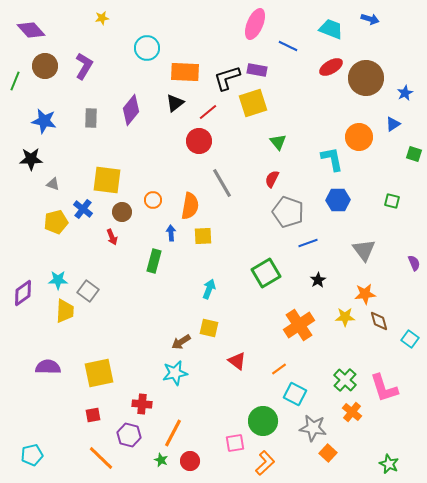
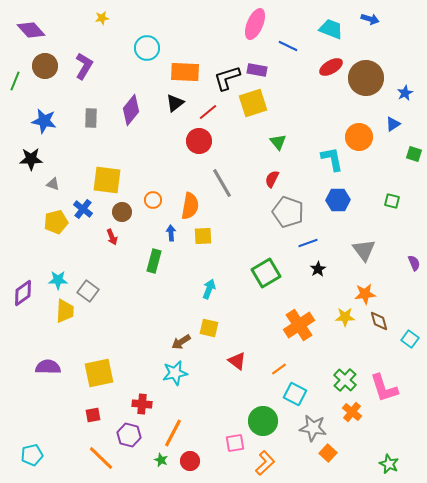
black star at (318, 280): moved 11 px up
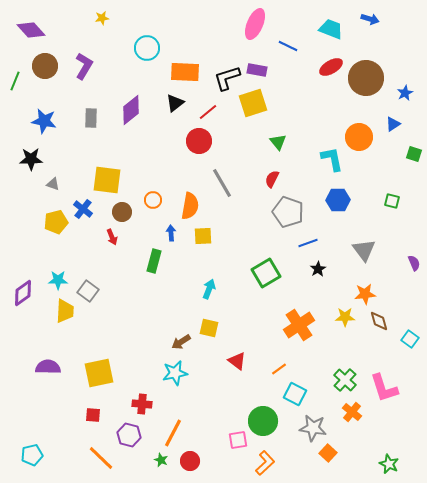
purple diamond at (131, 110): rotated 12 degrees clockwise
red square at (93, 415): rotated 14 degrees clockwise
pink square at (235, 443): moved 3 px right, 3 px up
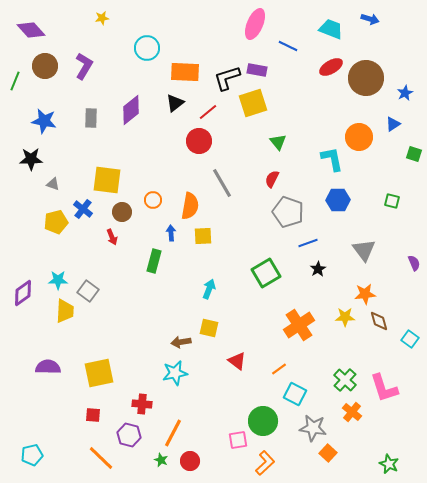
brown arrow at (181, 342): rotated 24 degrees clockwise
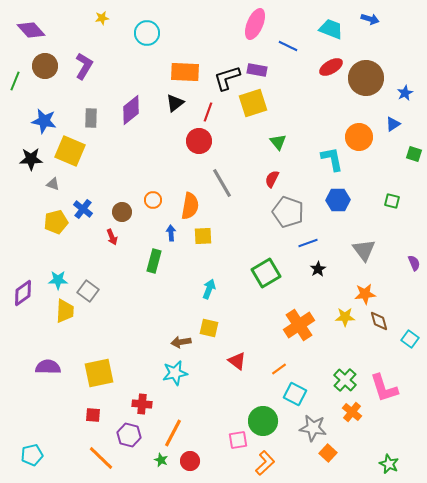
cyan circle at (147, 48): moved 15 px up
red line at (208, 112): rotated 30 degrees counterclockwise
yellow square at (107, 180): moved 37 px left, 29 px up; rotated 16 degrees clockwise
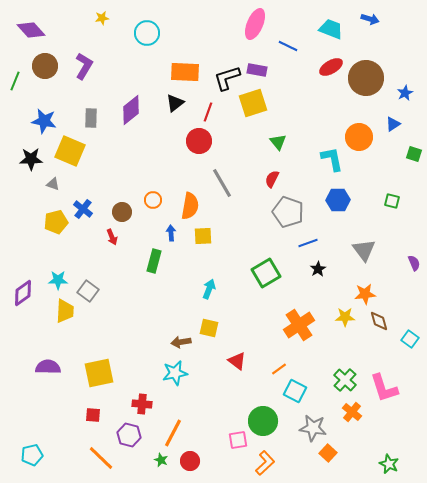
cyan square at (295, 394): moved 3 px up
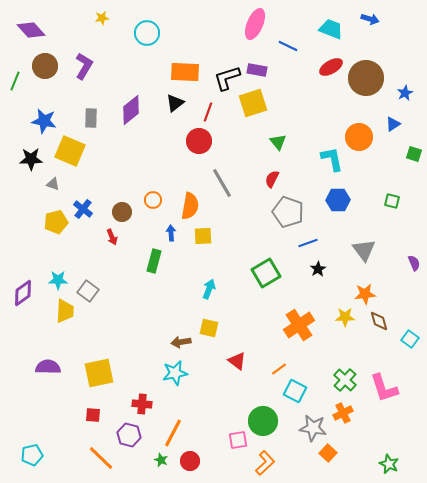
orange cross at (352, 412): moved 9 px left, 1 px down; rotated 24 degrees clockwise
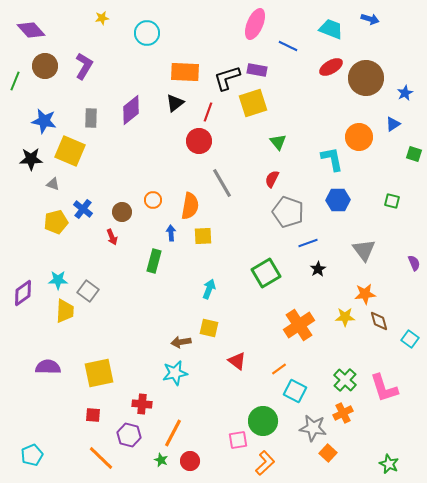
cyan pentagon at (32, 455): rotated 10 degrees counterclockwise
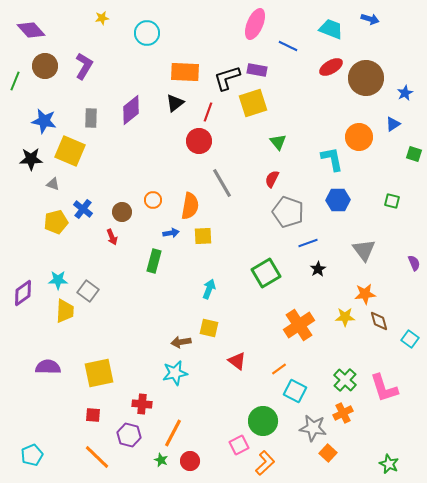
blue arrow at (171, 233): rotated 84 degrees clockwise
pink square at (238, 440): moved 1 px right, 5 px down; rotated 18 degrees counterclockwise
orange line at (101, 458): moved 4 px left, 1 px up
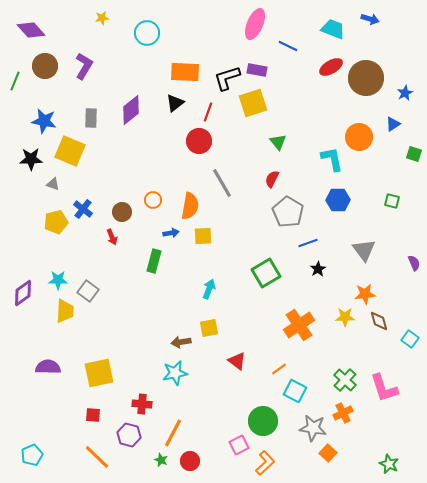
cyan trapezoid at (331, 29): moved 2 px right
gray pentagon at (288, 212): rotated 12 degrees clockwise
yellow square at (209, 328): rotated 24 degrees counterclockwise
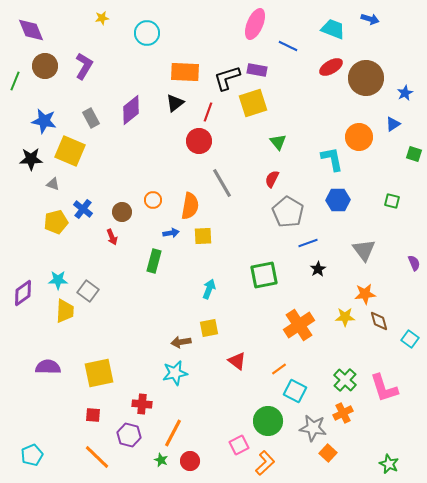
purple diamond at (31, 30): rotated 20 degrees clockwise
gray rectangle at (91, 118): rotated 30 degrees counterclockwise
green square at (266, 273): moved 2 px left, 2 px down; rotated 20 degrees clockwise
green circle at (263, 421): moved 5 px right
